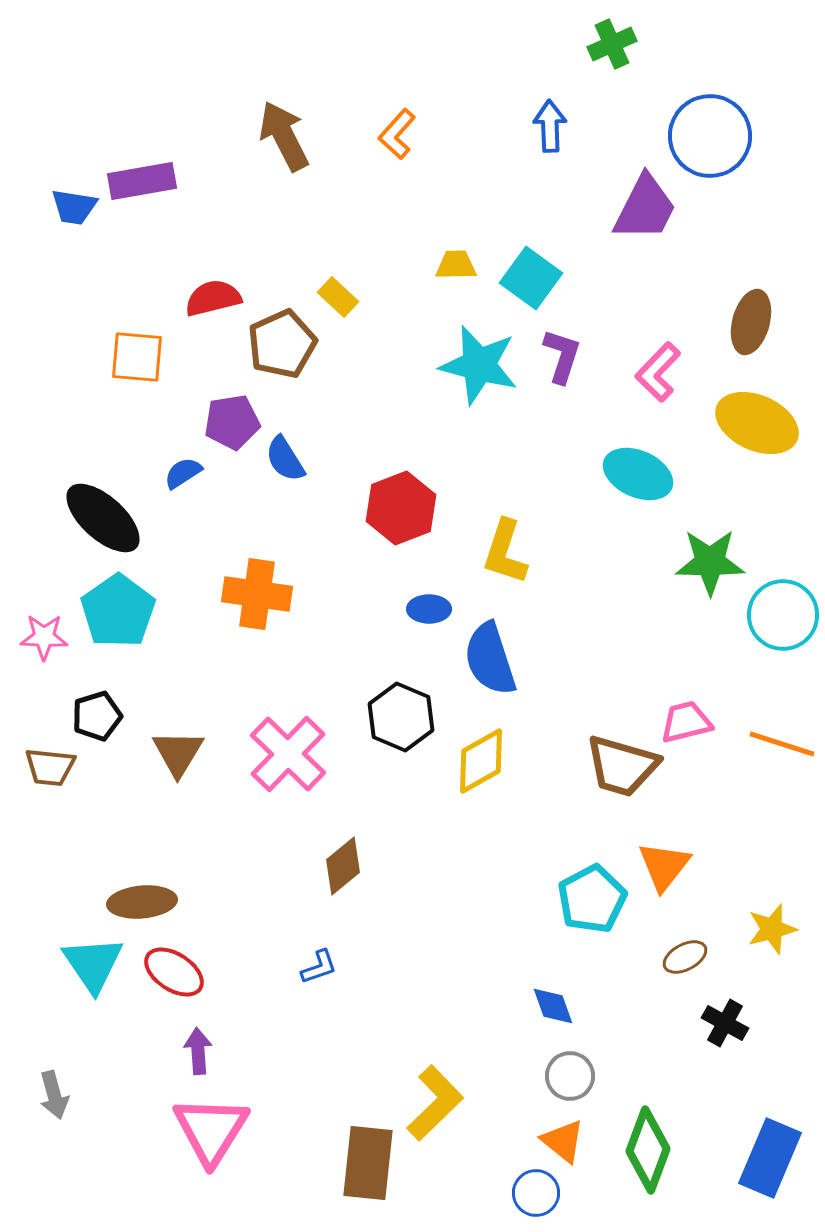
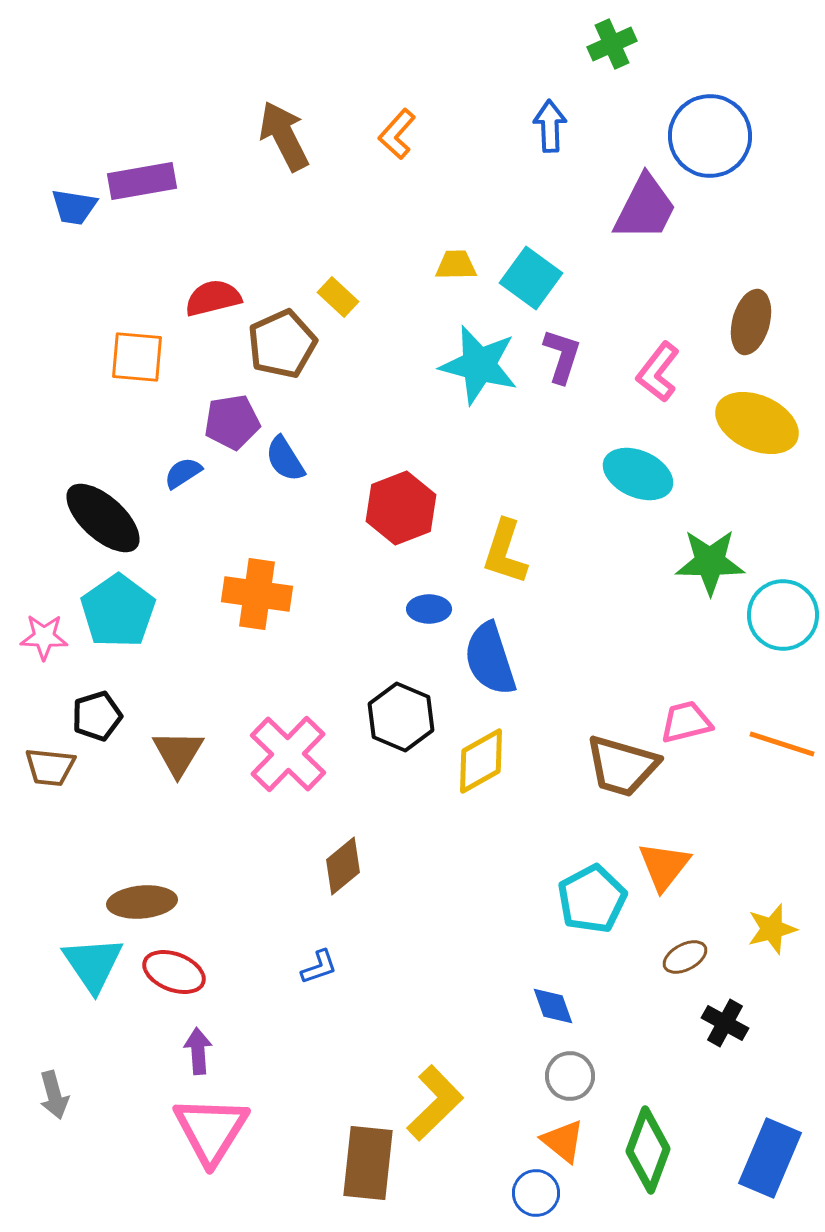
pink L-shape at (658, 372): rotated 6 degrees counterclockwise
red ellipse at (174, 972): rotated 12 degrees counterclockwise
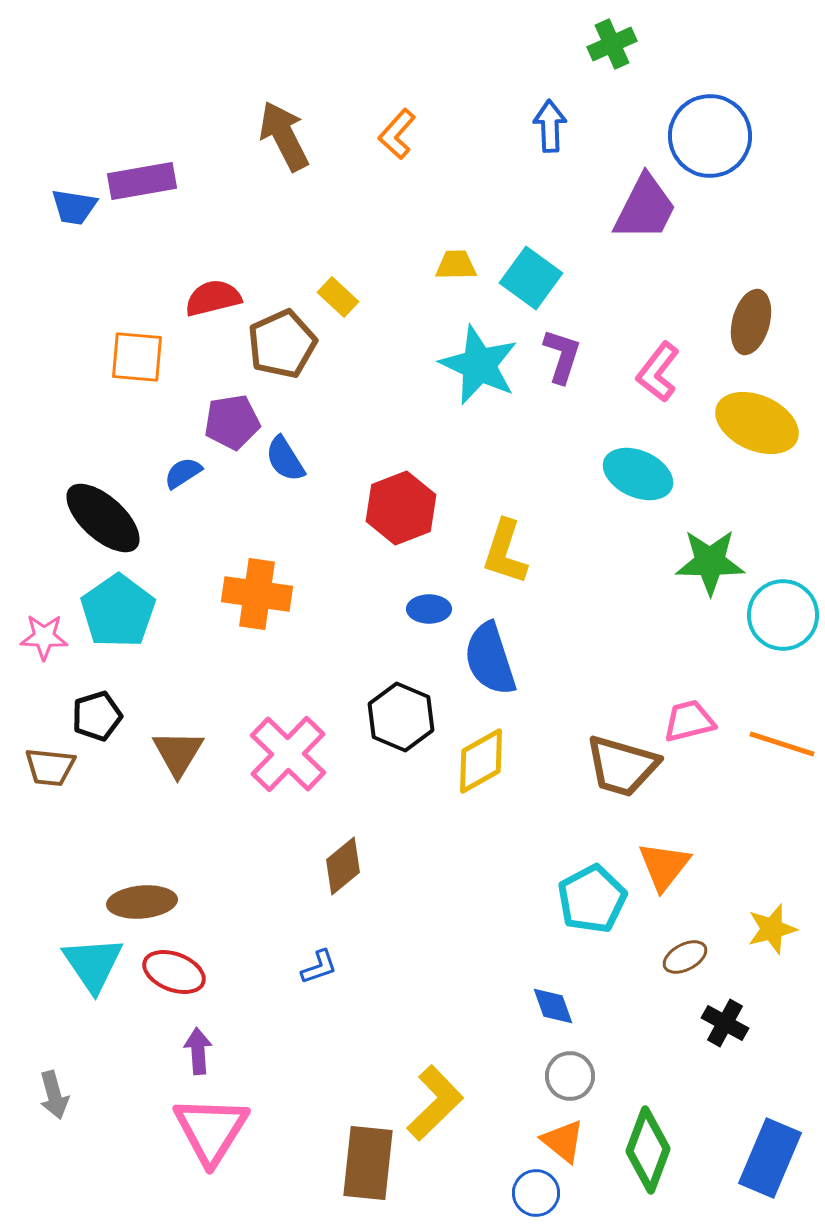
cyan star at (479, 365): rotated 10 degrees clockwise
pink trapezoid at (686, 722): moved 3 px right, 1 px up
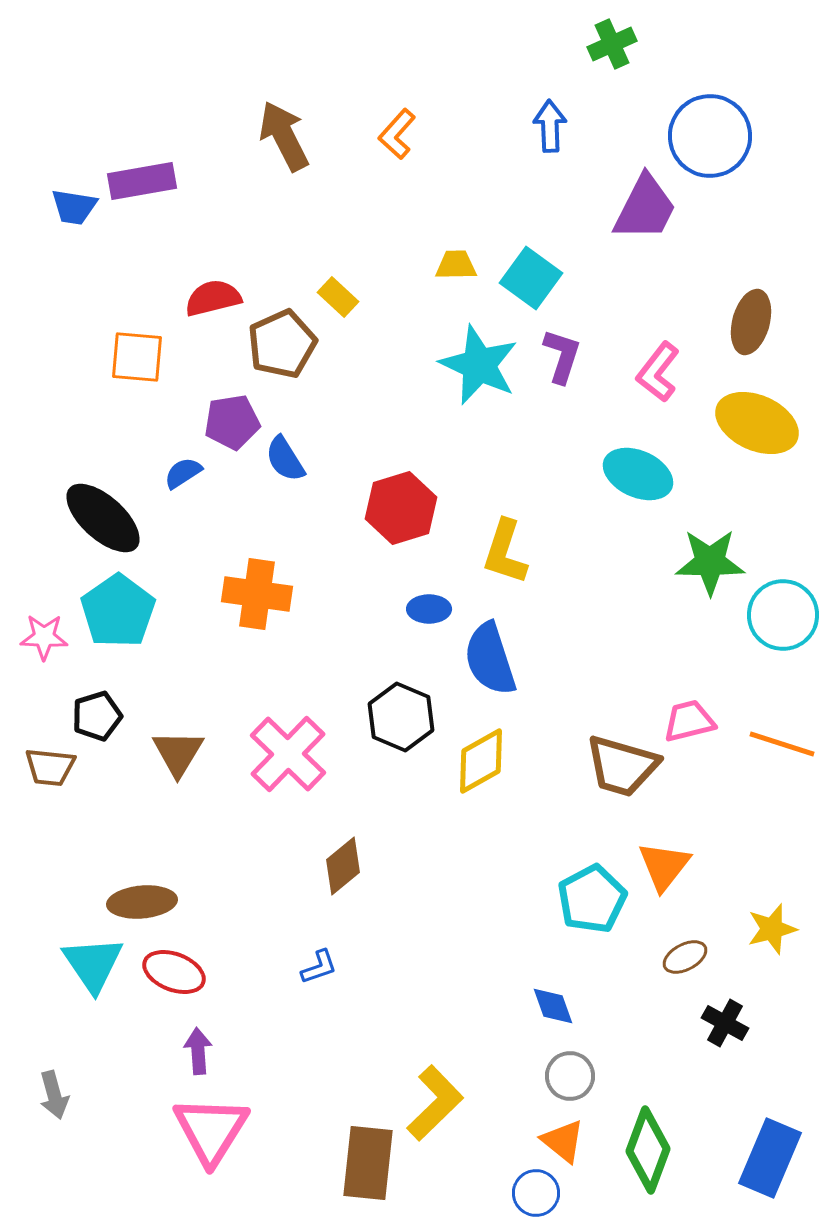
red hexagon at (401, 508): rotated 4 degrees clockwise
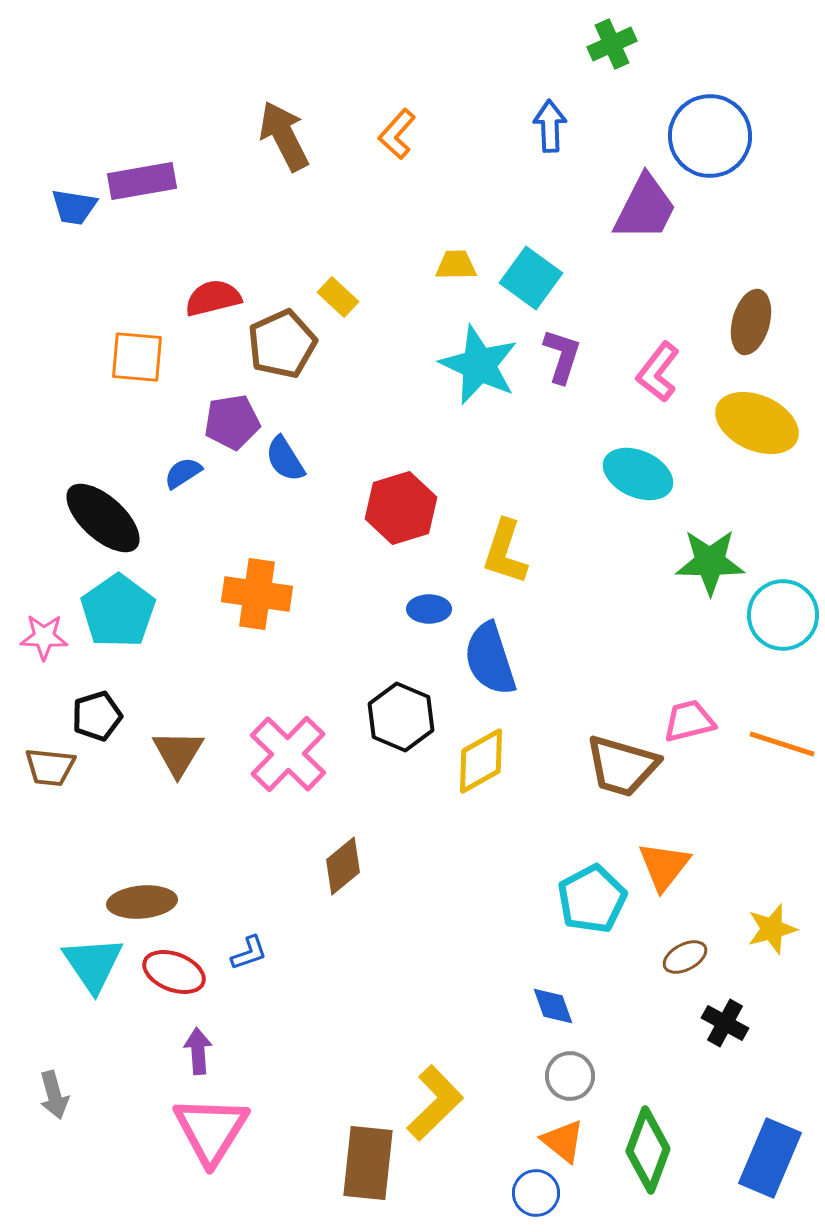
blue L-shape at (319, 967): moved 70 px left, 14 px up
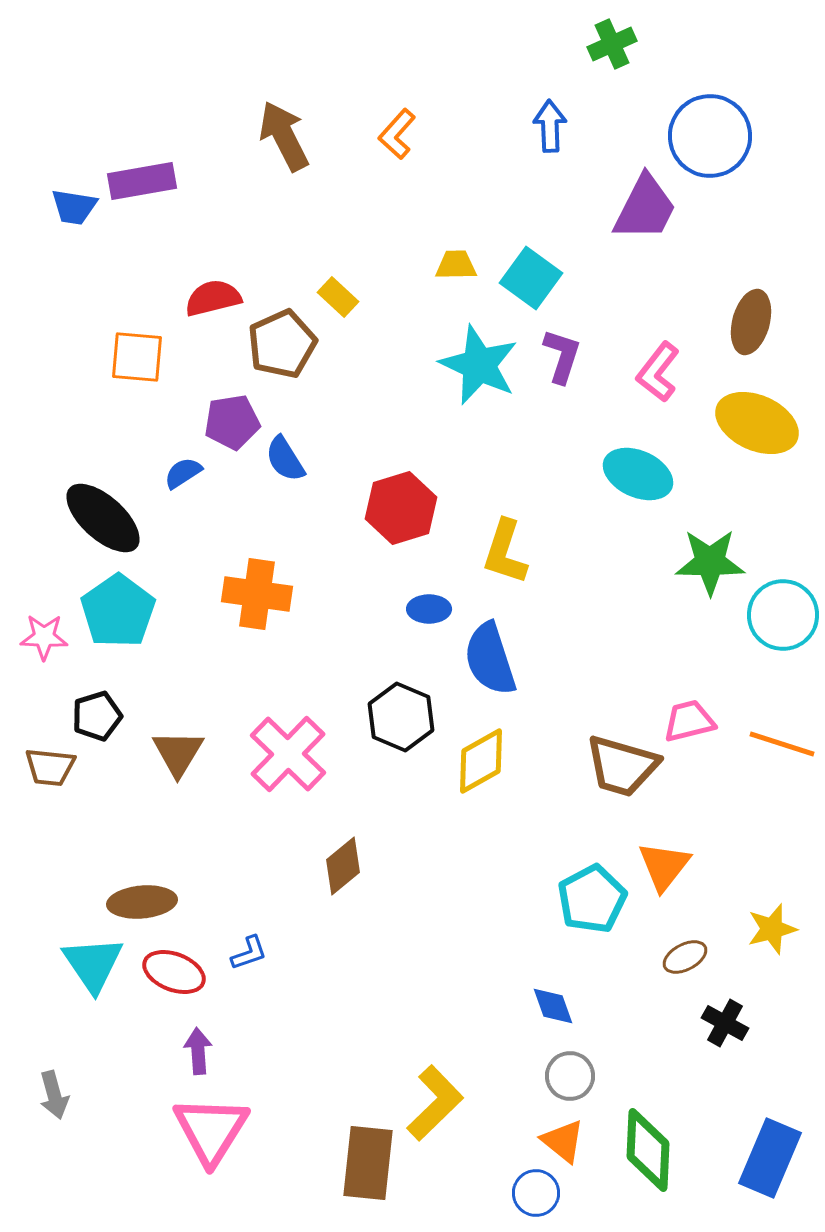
green diamond at (648, 1150): rotated 18 degrees counterclockwise
